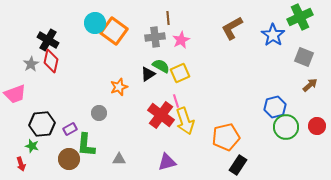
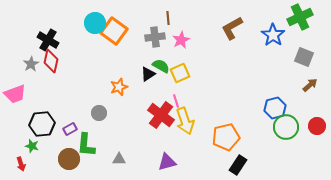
blue hexagon: moved 1 px down
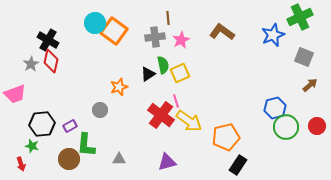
brown L-shape: moved 10 px left, 4 px down; rotated 65 degrees clockwise
blue star: rotated 15 degrees clockwise
green semicircle: moved 2 px right, 1 px up; rotated 48 degrees clockwise
gray circle: moved 1 px right, 3 px up
yellow arrow: moved 4 px right; rotated 36 degrees counterclockwise
purple rectangle: moved 3 px up
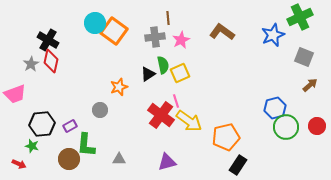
red arrow: moved 2 px left; rotated 48 degrees counterclockwise
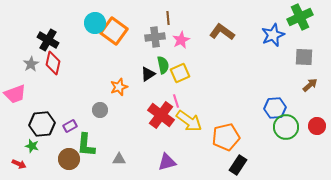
gray square: rotated 18 degrees counterclockwise
red diamond: moved 2 px right, 2 px down
blue hexagon: rotated 10 degrees clockwise
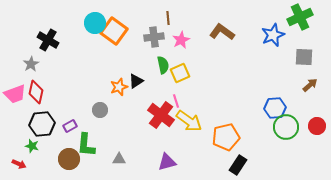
gray cross: moved 1 px left
red diamond: moved 17 px left, 29 px down
black triangle: moved 12 px left, 7 px down
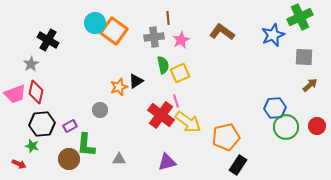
yellow arrow: moved 1 px left, 1 px down
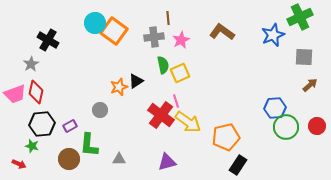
green L-shape: moved 3 px right
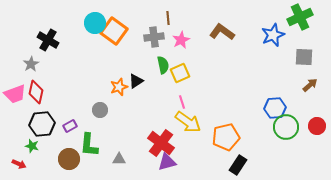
pink line: moved 6 px right, 1 px down
red cross: moved 28 px down
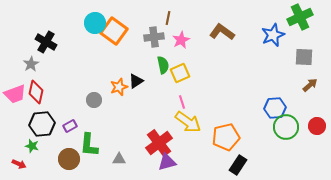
brown line: rotated 16 degrees clockwise
black cross: moved 2 px left, 2 px down
gray circle: moved 6 px left, 10 px up
red cross: moved 2 px left; rotated 16 degrees clockwise
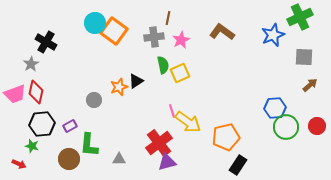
pink line: moved 10 px left, 9 px down
